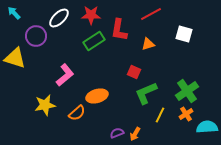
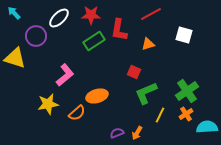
white square: moved 1 px down
yellow star: moved 3 px right, 1 px up
orange arrow: moved 2 px right, 1 px up
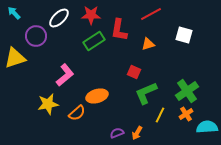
yellow triangle: rotated 35 degrees counterclockwise
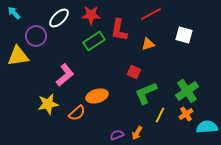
yellow triangle: moved 3 px right, 2 px up; rotated 10 degrees clockwise
purple semicircle: moved 2 px down
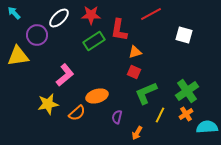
purple circle: moved 1 px right, 1 px up
orange triangle: moved 13 px left, 8 px down
purple semicircle: moved 18 px up; rotated 56 degrees counterclockwise
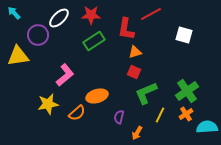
red L-shape: moved 7 px right, 1 px up
purple circle: moved 1 px right
purple semicircle: moved 2 px right
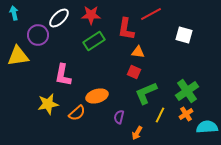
cyan arrow: rotated 32 degrees clockwise
orange triangle: moved 3 px right; rotated 24 degrees clockwise
pink L-shape: moved 2 px left; rotated 140 degrees clockwise
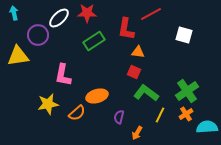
red star: moved 4 px left, 2 px up
green L-shape: rotated 60 degrees clockwise
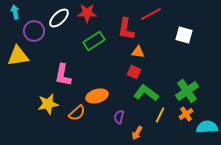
cyan arrow: moved 1 px right, 1 px up
purple circle: moved 4 px left, 4 px up
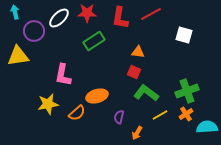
red L-shape: moved 6 px left, 11 px up
green cross: rotated 15 degrees clockwise
yellow line: rotated 35 degrees clockwise
